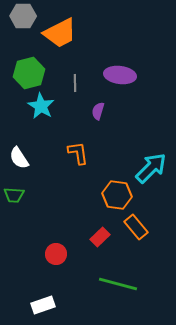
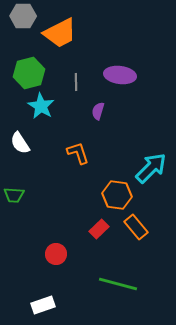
gray line: moved 1 px right, 1 px up
orange L-shape: rotated 10 degrees counterclockwise
white semicircle: moved 1 px right, 15 px up
red rectangle: moved 1 px left, 8 px up
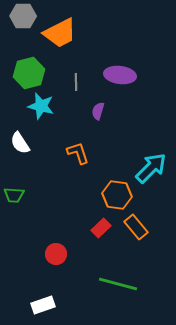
cyan star: rotated 16 degrees counterclockwise
red rectangle: moved 2 px right, 1 px up
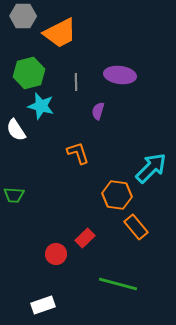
white semicircle: moved 4 px left, 13 px up
red rectangle: moved 16 px left, 10 px down
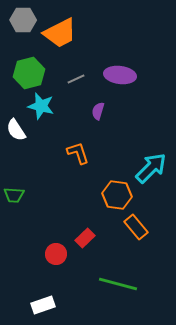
gray hexagon: moved 4 px down
gray line: moved 3 px up; rotated 66 degrees clockwise
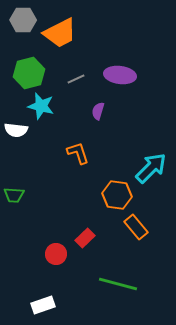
white semicircle: rotated 50 degrees counterclockwise
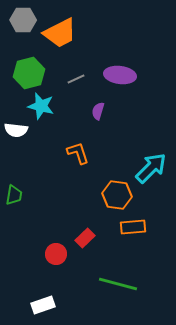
green trapezoid: rotated 85 degrees counterclockwise
orange rectangle: moved 3 px left; rotated 55 degrees counterclockwise
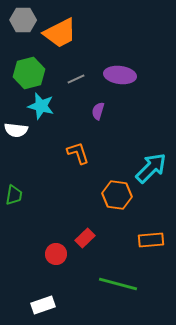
orange rectangle: moved 18 px right, 13 px down
